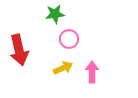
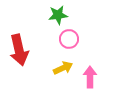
green star: moved 3 px right, 1 px down
pink arrow: moved 2 px left, 5 px down
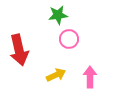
yellow arrow: moved 7 px left, 7 px down
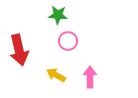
green star: rotated 12 degrees clockwise
pink circle: moved 1 px left, 2 px down
yellow arrow: rotated 126 degrees counterclockwise
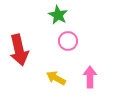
green star: rotated 24 degrees clockwise
yellow arrow: moved 3 px down
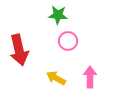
green star: rotated 24 degrees counterclockwise
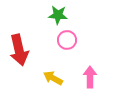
pink circle: moved 1 px left, 1 px up
yellow arrow: moved 3 px left
